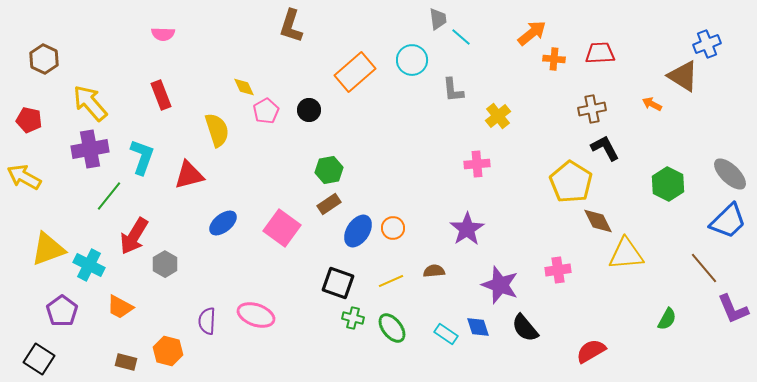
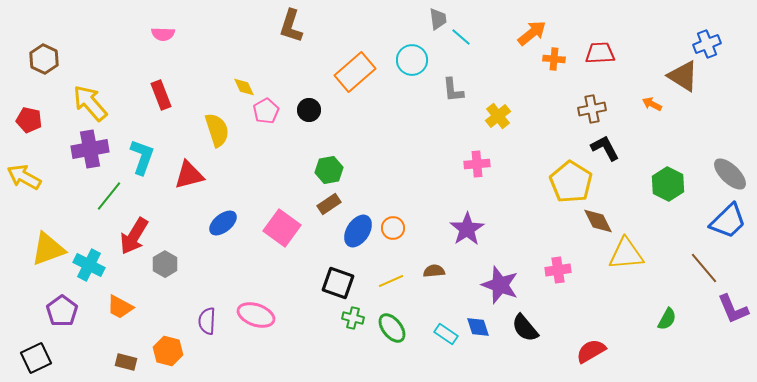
black square at (39, 359): moved 3 px left, 1 px up; rotated 32 degrees clockwise
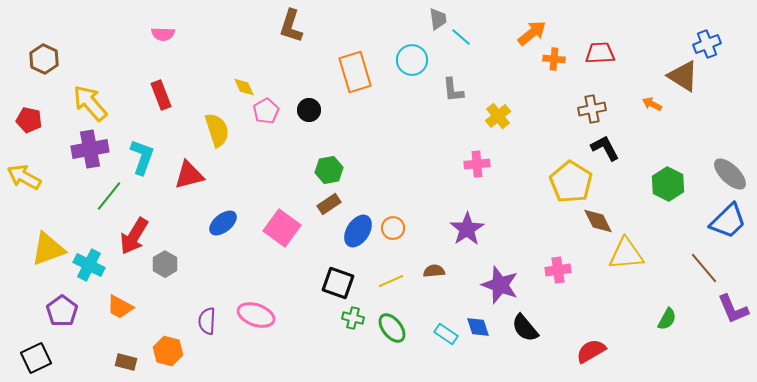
orange rectangle at (355, 72): rotated 66 degrees counterclockwise
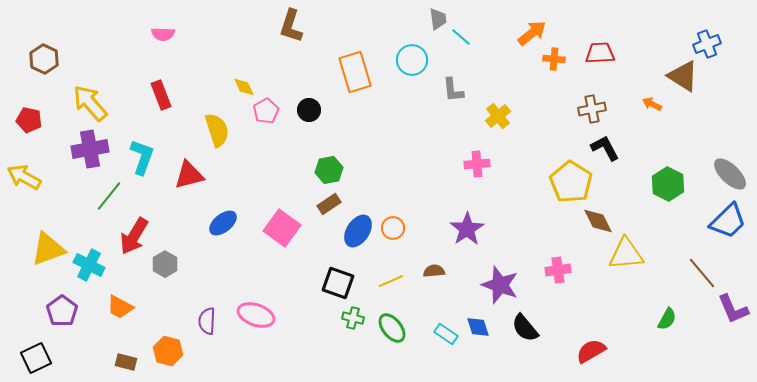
brown line at (704, 268): moved 2 px left, 5 px down
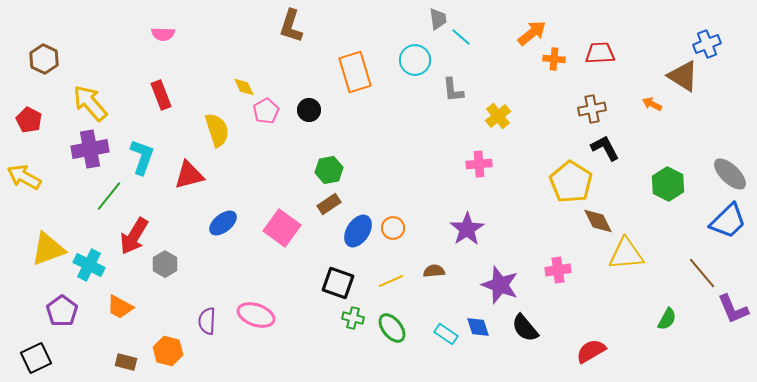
cyan circle at (412, 60): moved 3 px right
red pentagon at (29, 120): rotated 15 degrees clockwise
pink cross at (477, 164): moved 2 px right
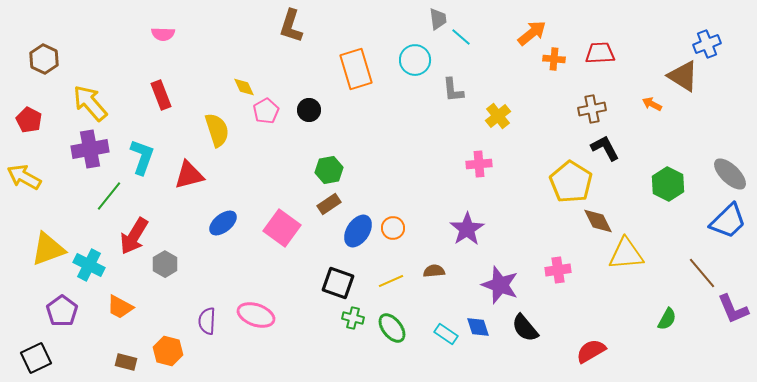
orange rectangle at (355, 72): moved 1 px right, 3 px up
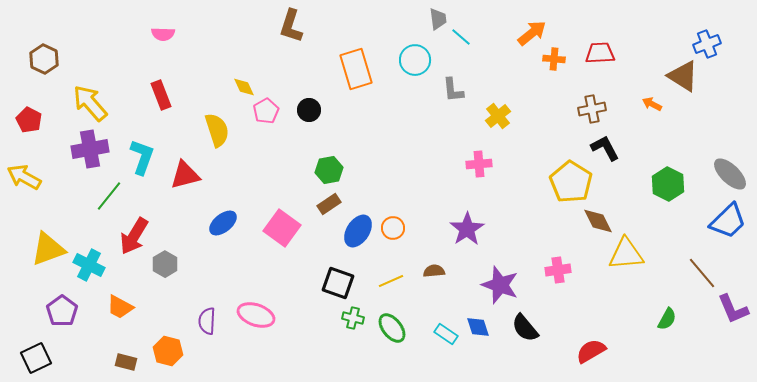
red triangle at (189, 175): moved 4 px left
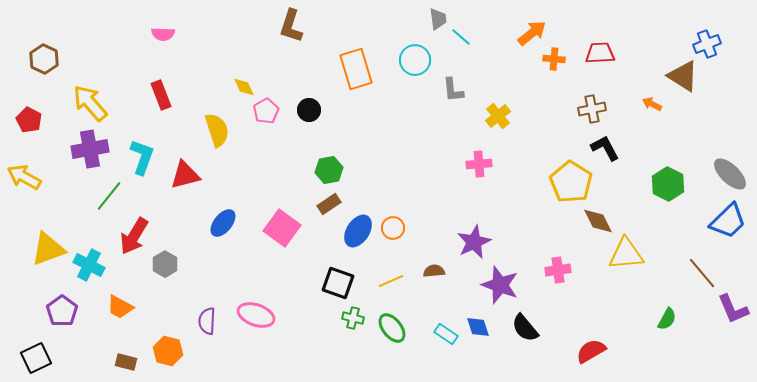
blue ellipse at (223, 223): rotated 12 degrees counterclockwise
purple star at (467, 229): moved 7 px right, 13 px down; rotated 8 degrees clockwise
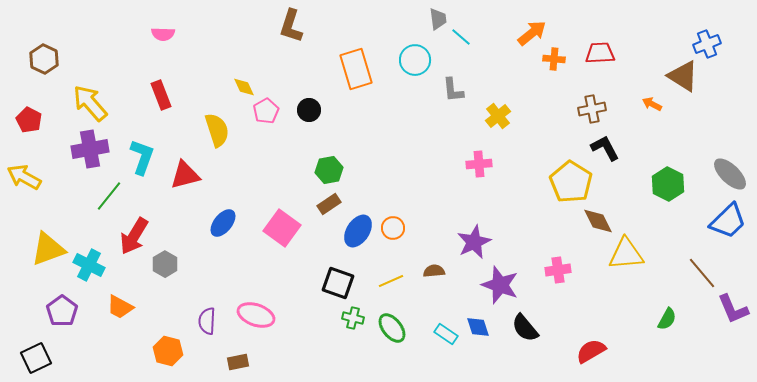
brown rectangle at (126, 362): moved 112 px right; rotated 25 degrees counterclockwise
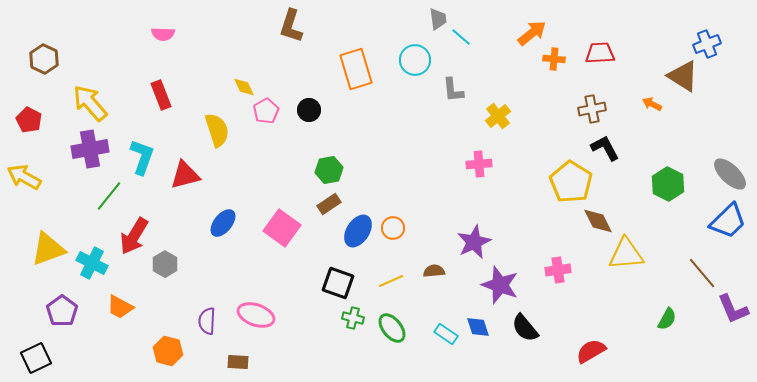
cyan cross at (89, 265): moved 3 px right, 2 px up
brown rectangle at (238, 362): rotated 15 degrees clockwise
